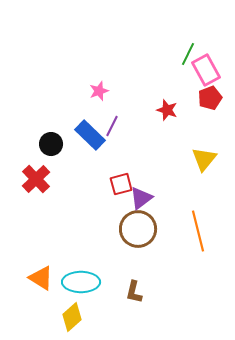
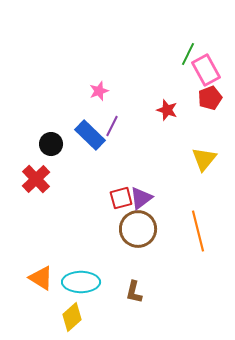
red square: moved 14 px down
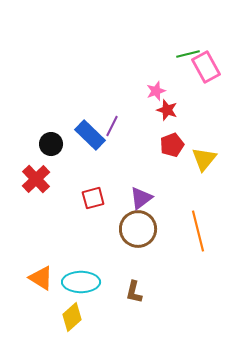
green line: rotated 50 degrees clockwise
pink rectangle: moved 3 px up
pink star: moved 57 px right
red pentagon: moved 38 px left, 47 px down
red square: moved 28 px left
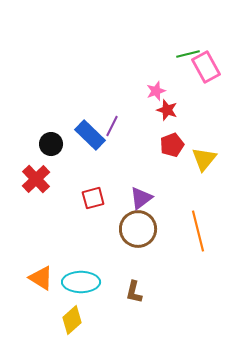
yellow diamond: moved 3 px down
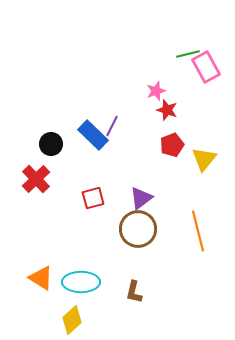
blue rectangle: moved 3 px right
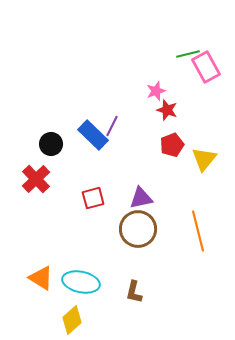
purple triangle: rotated 25 degrees clockwise
cyan ellipse: rotated 12 degrees clockwise
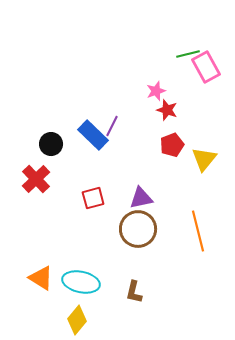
yellow diamond: moved 5 px right; rotated 8 degrees counterclockwise
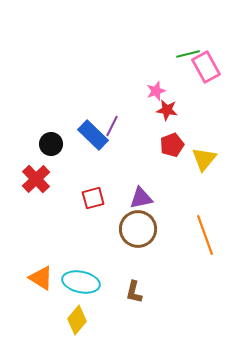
red star: rotated 10 degrees counterclockwise
orange line: moved 7 px right, 4 px down; rotated 6 degrees counterclockwise
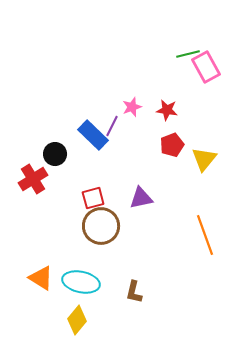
pink star: moved 24 px left, 16 px down
black circle: moved 4 px right, 10 px down
red cross: moved 3 px left; rotated 12 degrees clockwise
brown circle: moved 37 px left, 3 px up
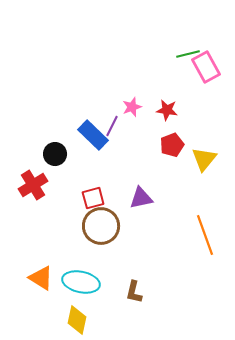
red cross: moved 6 px down
yellow diamond: rotated 28 degrees counterclockwise
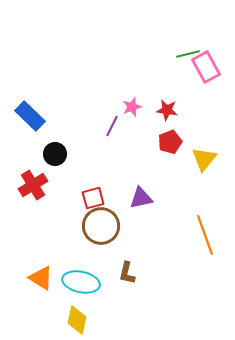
blue rectangle: moved 63 px left, 19 px up
red pentagon: moved 2 px left, 3 px up
brown L-shape: moved 7 px left, 19 px up
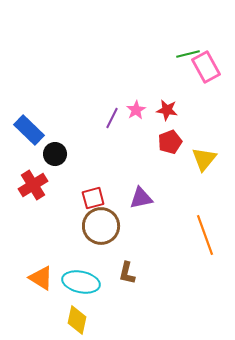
pink star: moved 4 px right, 3 px down; rotated 12 degrees counterclockwise
blue rectangle: moved 1 px left, 14 px down
purple line: moved 8 px up
